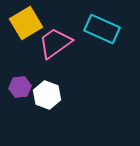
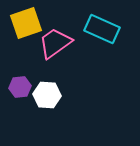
yellow square: rotated 12 degrees clockwise
white hexagon: rotated 16 degrees counterclockwise
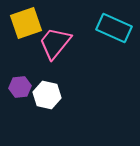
cyan rectangle: moved 12 px right, 1 px up
pink trapezoid: rotated 15 degrees counterclockwise
white hexagon: rotated 8 degrees clockwise
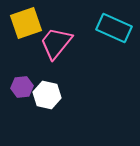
pink trapezoid: moved 1 px right
purple hexagon: moved 2 px right
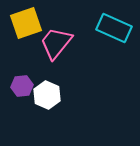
purple hexagon: moved 1 px up
white hexagon: rotated 12 degrees clockwise
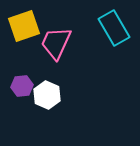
yellow square: moved 2 px left, 3 px down
cyan rectangle: rotated 36 degrees clockwise
pink trapezoid: rotated 15 degrees counterclockwise
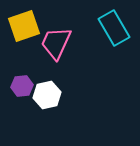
white hexagon: rotated 24 degrees clockwise
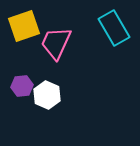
white hexagon: rotated 24 degrees counterclockwise
